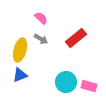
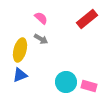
red rectangle: moved 11 px right, 19 px up
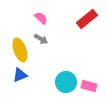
yellow ellipse: rotated 35 degrees counterclockwise
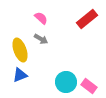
pink rectangle: rotated 21 degrees clockwise
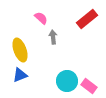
gray arrow: moved 12 px right, 2 px up; rotated 128 degrees counterclockwise
cyan circle: moved 1 px right, 1 px up
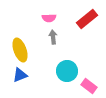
pink semicircle: moved 8 px right; rotated 136 degrees clockwise
cyan circle: moved 10 px up
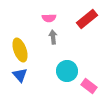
blue triangle: rotated 49 degrees counterclockwise
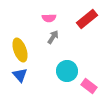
gray arrow: rotated 40 degrees clockwise
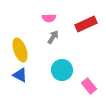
red rectangle: moved 1 px left, 5 px down; rotated 15 degrees clockwise
cyan circle: moved 5 px left, 1 px up
blue triangle: rotated 21 degrees counterclockwise
pink rectangle: rotated 14 degrees clockwise
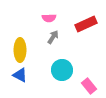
yellow ellipse: rotated 20 degrees clockwise
